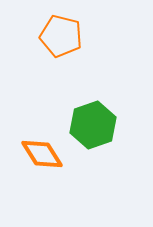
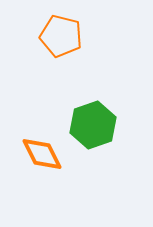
orange diamond: rotated 6 degrees clockwise
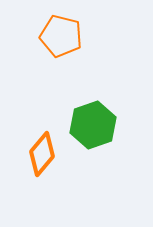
orange diamond: rotated 66 degrees clockwise
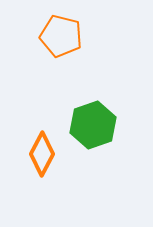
orange diamond: rotated 12 degrees counterclockwise
